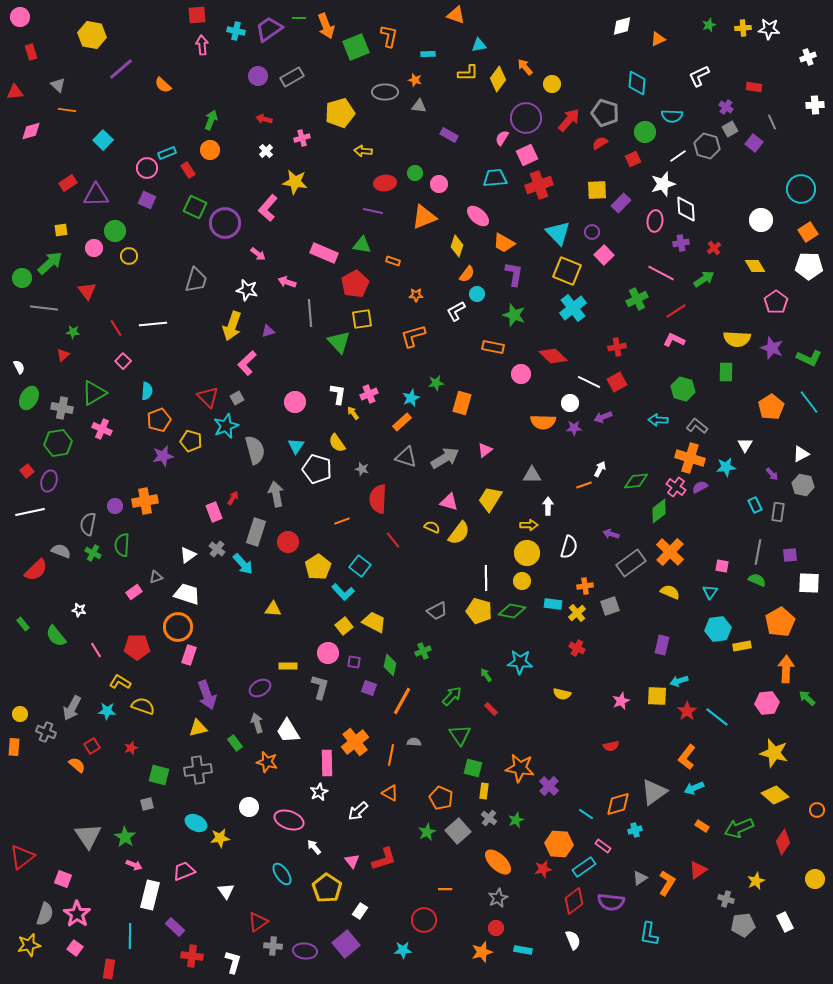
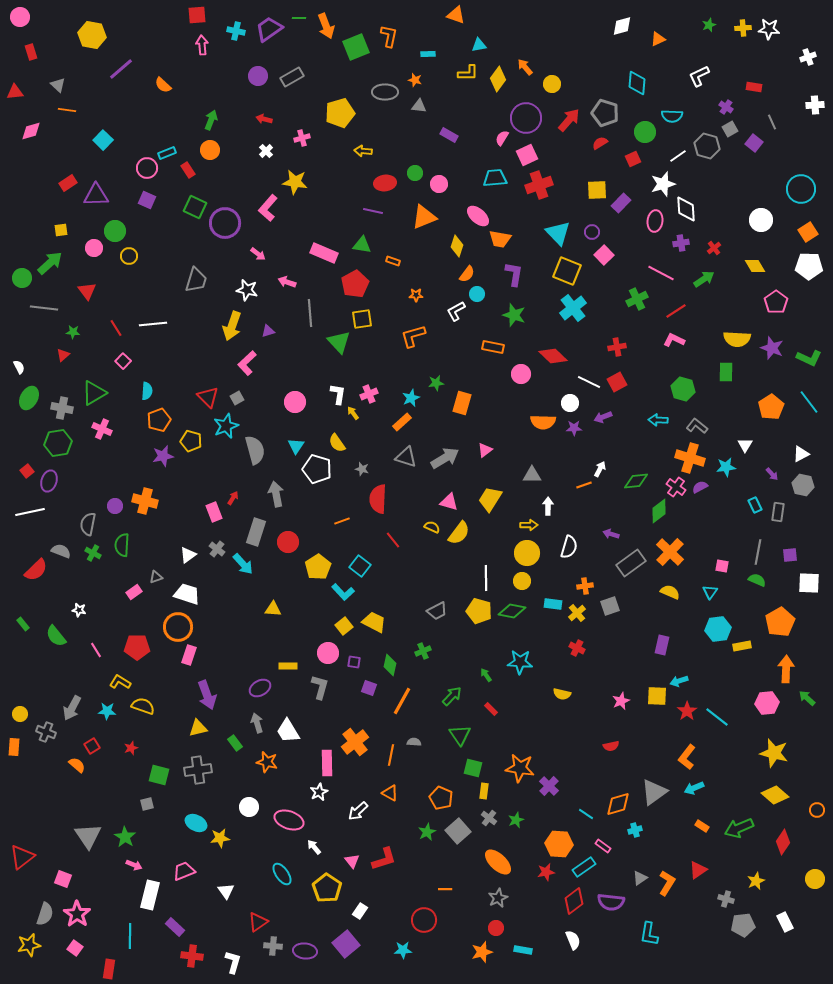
orange trapezoid at (504, 243): moved 4 px left, 4 px up; rotated 20 degrees counterclockwise
orange cross at (145, 501): rotated 25 degrees clockwise
red star at (543, 869): moved 3 px right, 3 px down
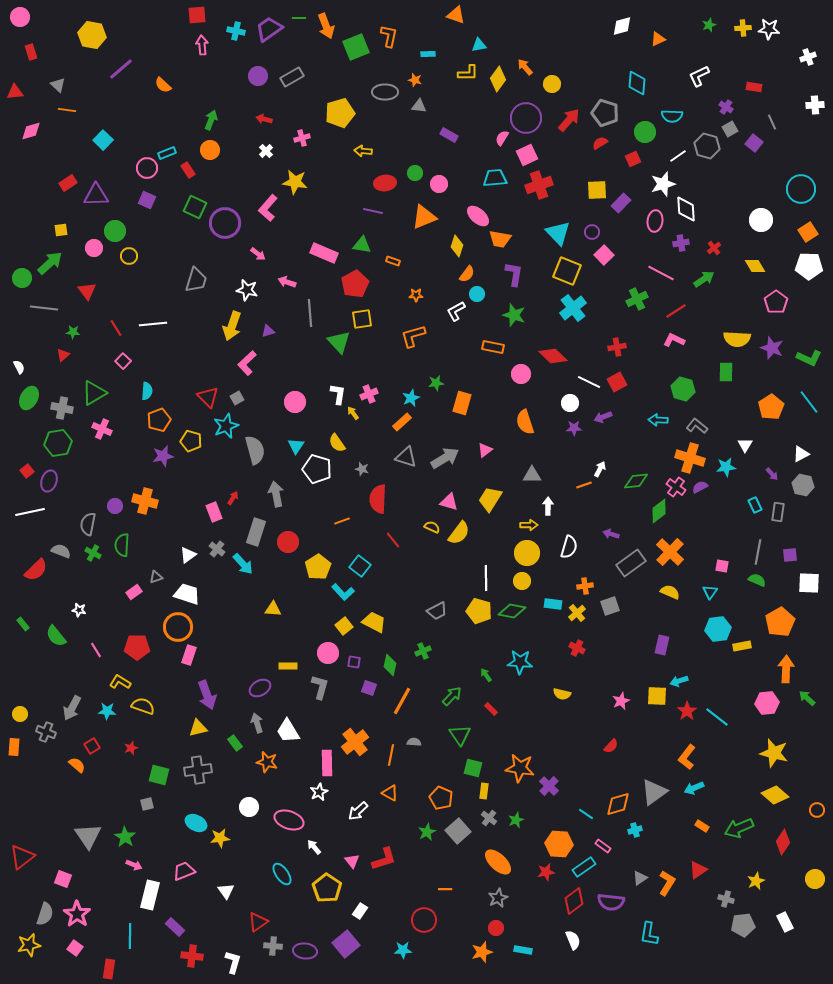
orange semicircle at (543, 422): moved 18 px left; rotated 70 degrees clockwise
red semicircle at (611, 746): rotated 35 degrees counterclockwise
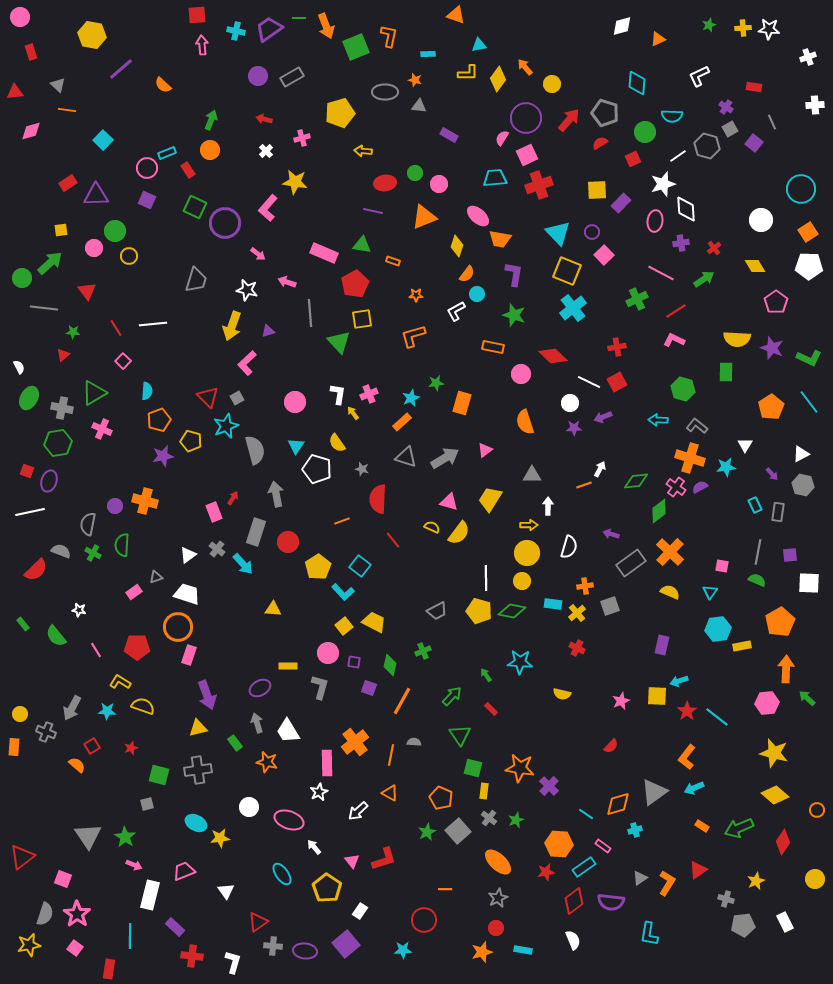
red square at (27, 471): rotated 32 degrees counterclockwise
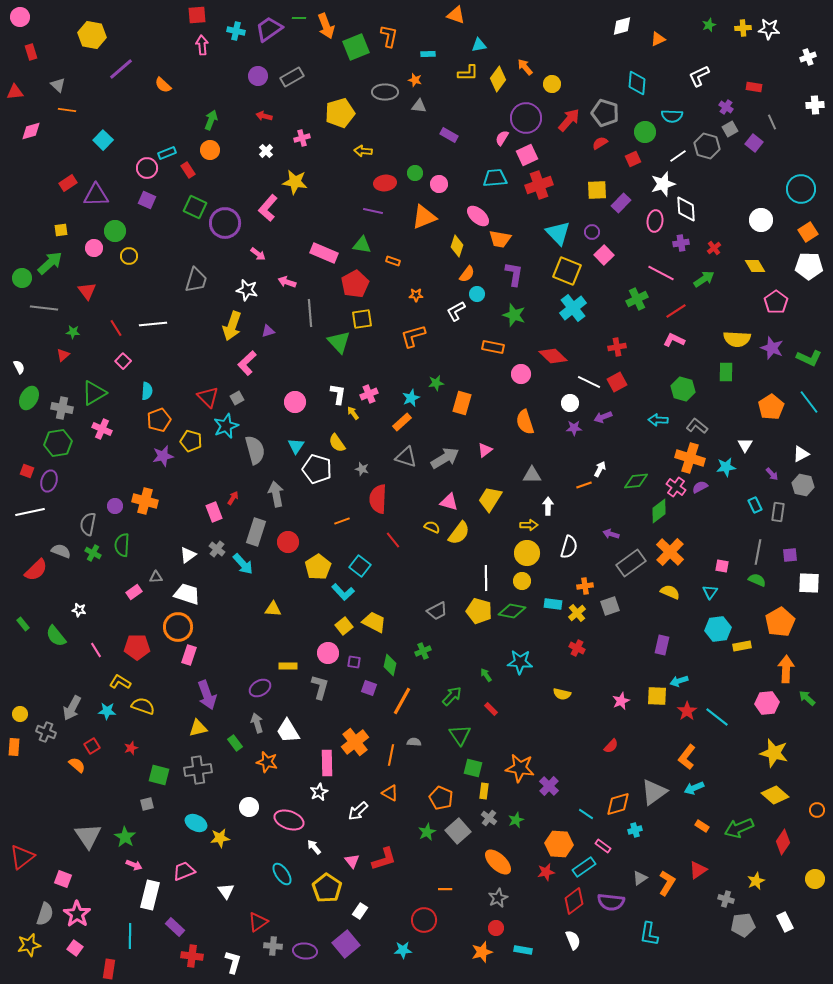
red arrow at (264, 119): moved 3 px up
gray triangle at (156, 577): rotated 16 degrees clockwise
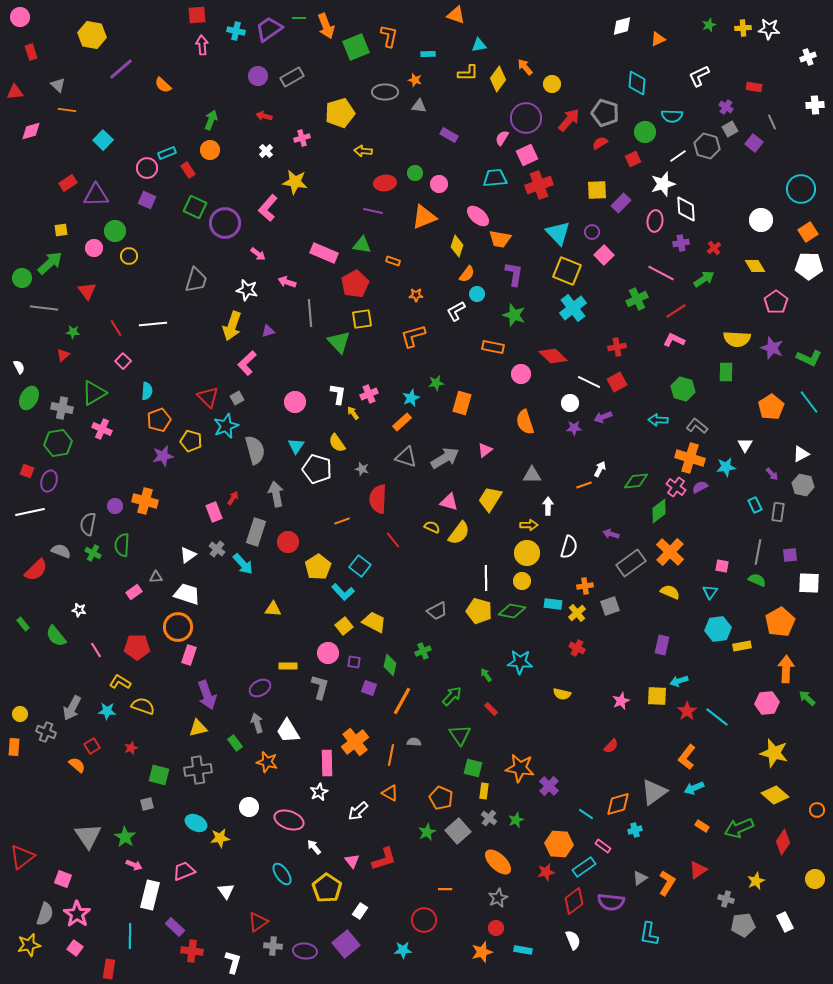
red cross at (192, 956): moved 5 px up
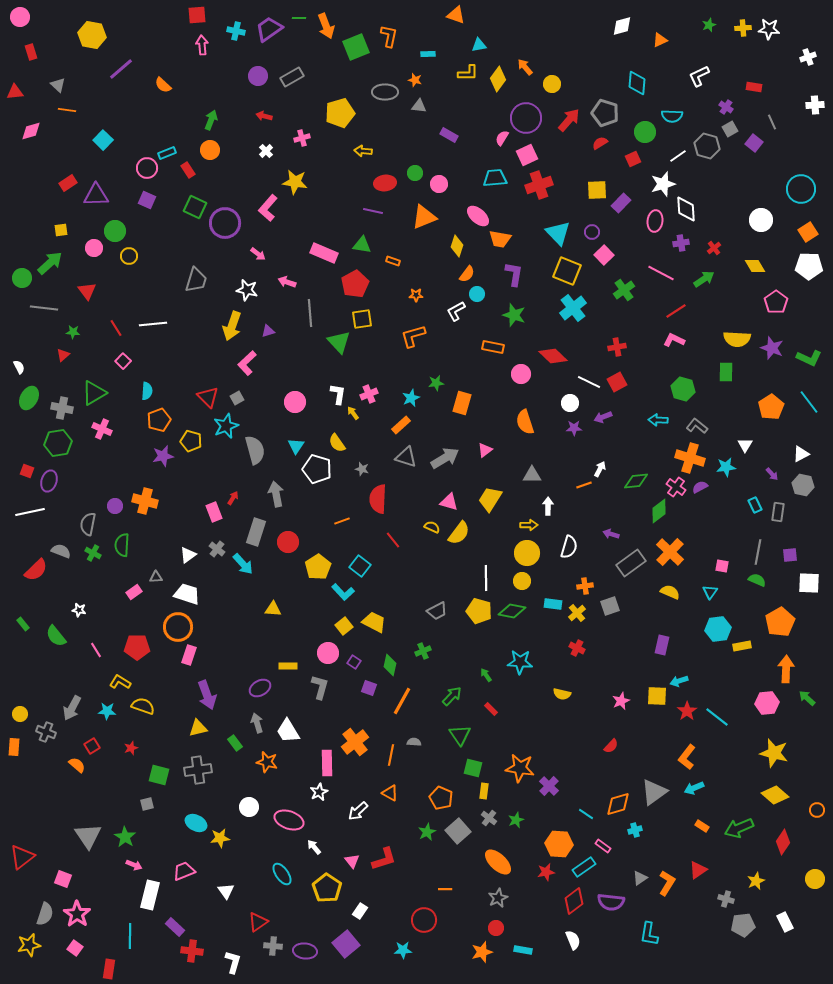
orange triangle at (658, 39): moved 2 px right, 1 px down
green cross at (637, 299): moved 13 px left, 9 px up; rotated 10 degrees counterclockwise
orange rectangle at (402, 422): moved 1 px left, 3 px down
purple square at (354, 662): rotated 24 degrees clockwise
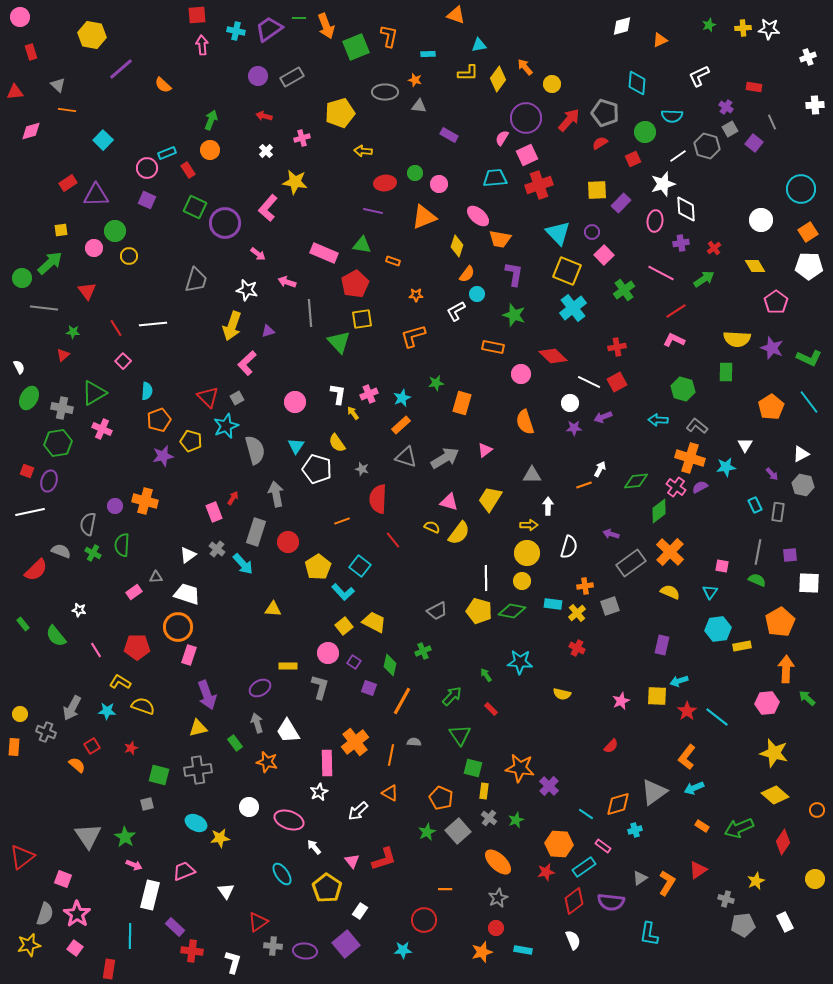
cyan star at (411, 398): moved 9 px left
